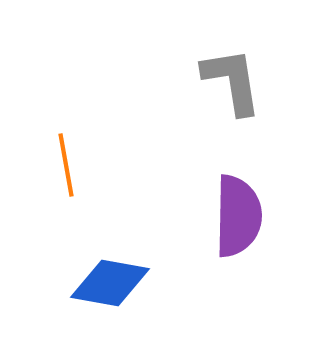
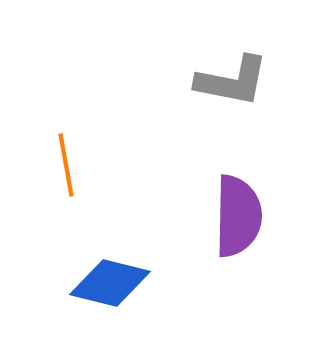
gray L-shape: rotated 110 degrees clockwise
blue diamond: rotated 4 degrees clockwise
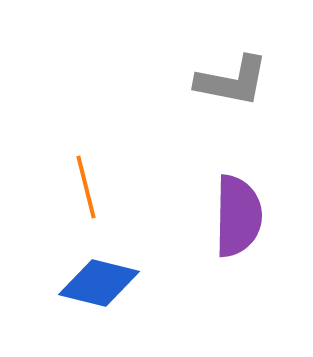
orange line: moved 20 px right, 22 px down; rotated 4 degrees counterclockwise
blue diamond: moved 11 px left
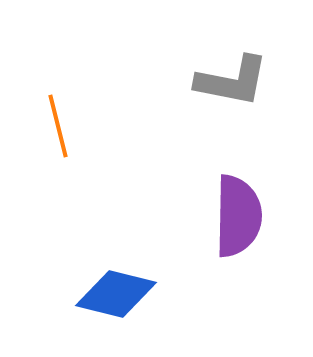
orange line: moved 28 px left, 61 px up
blue diamond: moved 17 px right, 11 px down
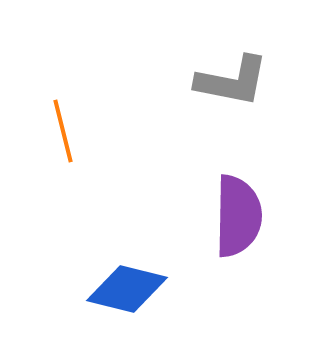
orange line: moved 5 px right, 5 px down
blue diamond: moved 11 px right, 5 px up
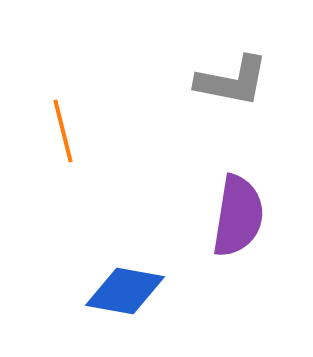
purple semicircle: rotated 8 degrees clockwise
blue diamond: moved 2 px left, 2 px down; rotated 4 degrees counterclockwise
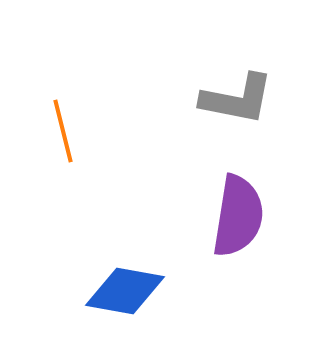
gray L-shape: moved 5 px right, 18 px down
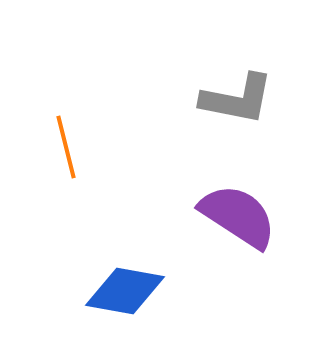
orange line: moved 3 px right, 16 px down
purple semicircle: rotated 66 degrees counterclockwise
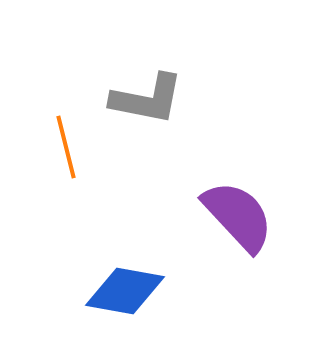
gray L-shape: moved 90 px left
purple semicircle: rotated 14 degrees clockwise
